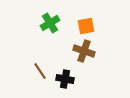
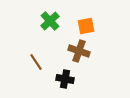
green cross: moved 2 px up; rotated 12 degrees counterclockwise
brown cross: moved 5 px left
brown line: moved 4 px left, 9 px up
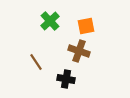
black cross: moved 1 px right
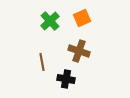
orange square: moved 4 px left, 8 px up; rotated 12 degrees counterclockwise
brown line: moved 6 px right; rotated 24 degrees clockwise
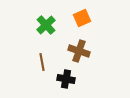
green cross: moved 4 px left, 4 px down
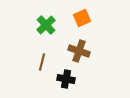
brown line: rotated 24 degrees clockwise
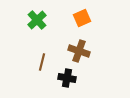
green cross: moved 9 px left, 5 px up
black cross: moved 1 px right, 1 px up
